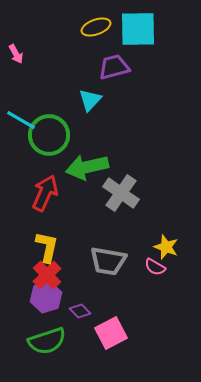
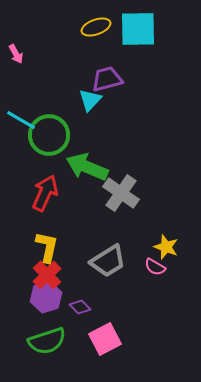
purple trapezoid: moved 7 px left, 12 px down
green arrow: rotated 36 degrees clockwise
gray trapezoid: rotated 42 degrees counterclockwise
purple diamond: moved 4 px up
pink square: moved 6 px left, 6 px down
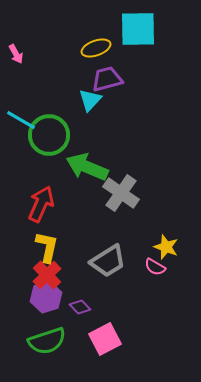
yellow ellipse: moved 21 px down
red arrow: moved 4 px left, 11 px down
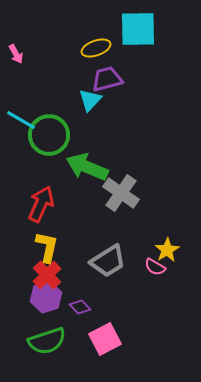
yellow star: moved 1 px right, 3 px down; rotated 20 degrees clockwise
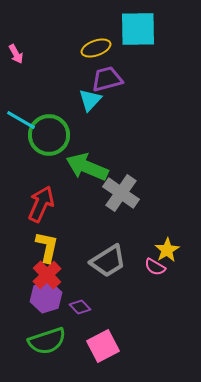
pink square: moved 2 px left, 7 px down
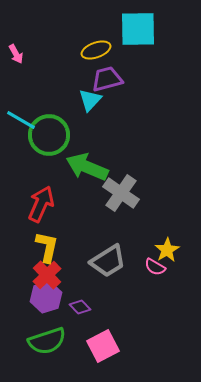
yellow ellipse: moved 2 px down
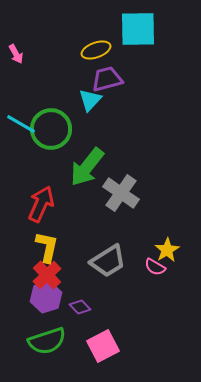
cyan line: moved 4 px down
green circle: moved 2 px right, 6 px up
green arrow: rotated 75 degrees counterclockwise
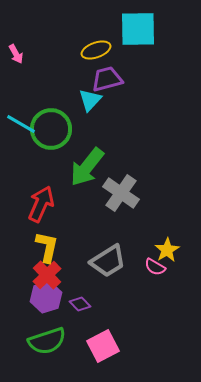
purple diamond: moved 3 px up
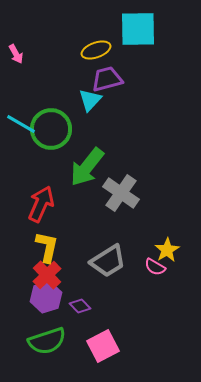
purple diamond: moved 2 px down
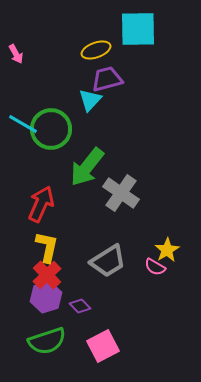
cyan line: moved 2 px right
